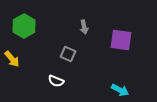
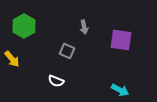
gray square: moved 1 px left, 3 px up
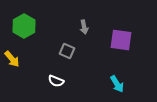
cyan arrow: moved 3 px left, 6 px up; rotated 30 degrees clockwise
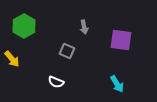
white semicircle: moved 1 px down
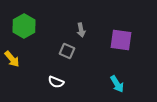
gray arrow: moved 3 px left, 3 px down
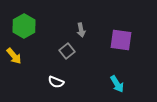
gray square: rotated 28 degrees clockwise
yellow arrow: moved 2 px right, 3 px up
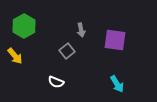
purple square: moved 6 px left
yellow arrow: moved 1 px right
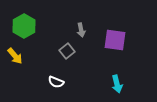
cyan arrow: rotated 18 degrees clockwise
